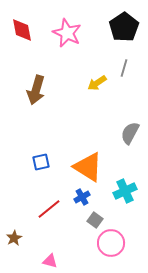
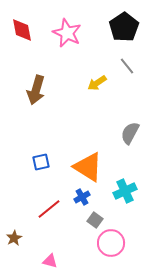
gray line: moved 3 px right, 2 px up; rotated 54 degrees counterclockwise
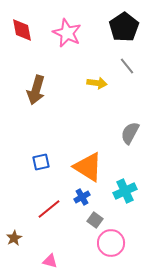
yellow arrow: rotated 138 degrees counterclockwise
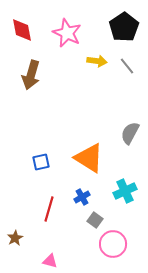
yellow arrow: moved 22 px up
brown arrow: moved 5 px left, 15 px up
orange triangle: moved 1 px right, 9 px up
red line: rotated 35 degrees counterclockwise
brown star: moved 1 px right
pink circle: moved 2 px right, 1 px down
